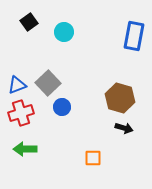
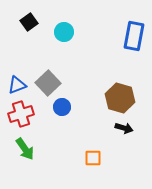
red cross: moved 1 px down
green arrow: rotated 125 degrees counterclockwise
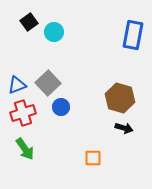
cyan circle: moved 10 px left
blue rectangle: moved 1 px left, 1 px up
blue circle: moved 1 px left
red cross: moved 2 px right, 1 px up
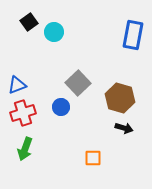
gray square: moved 30 px right
green arrow: rotated 55 degrees clockwise
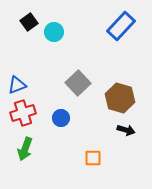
blue rectangle: moved 12 px left, 9 px up; rotated 32 degrees clockwise
blue circle: moved 11 px down
black arrow: moved 2 px right, 2 px down
